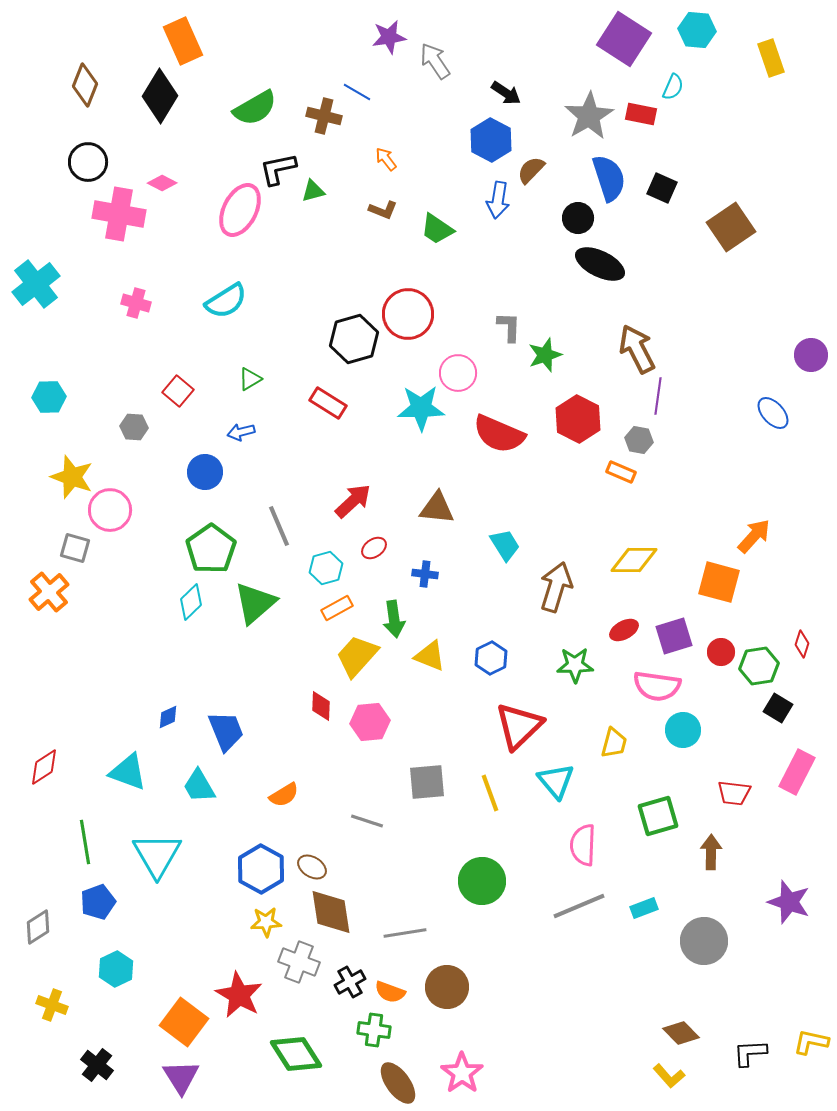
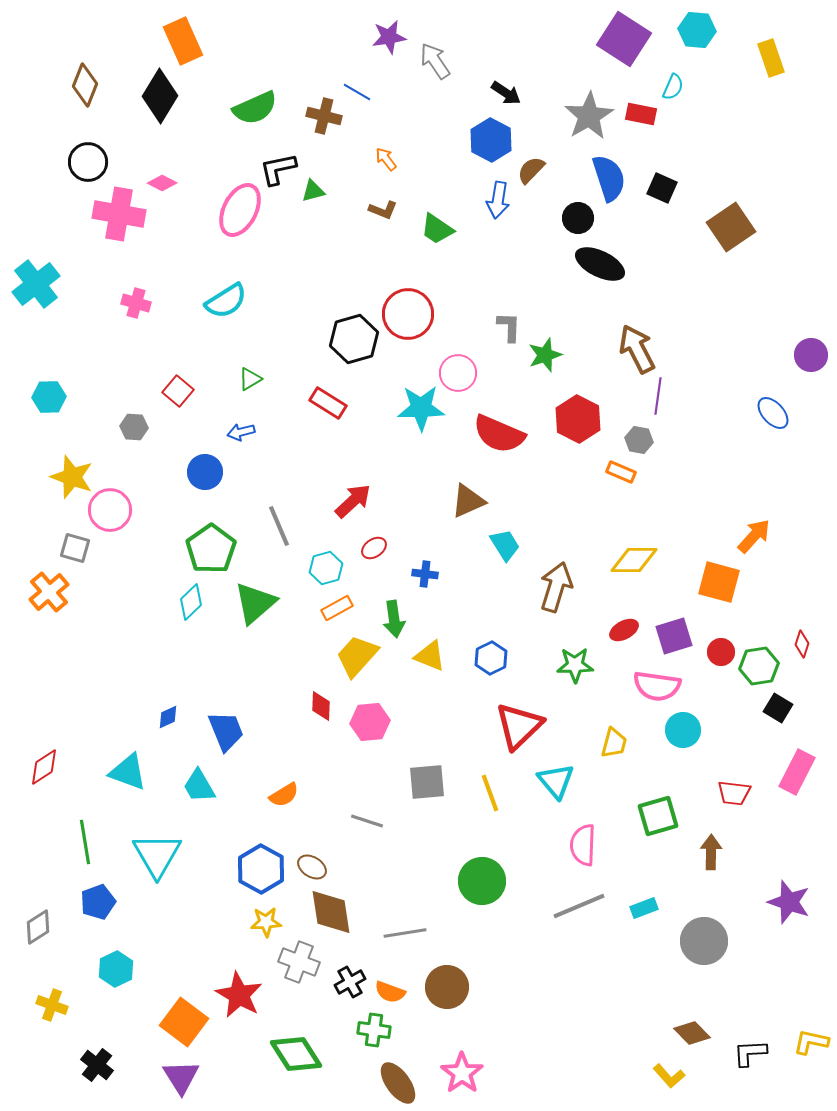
green semicircle at (255, 108): rotated 6 degrees clockwise
brown triangle at (437, 508): moved 31 px right, 7 px up; rotated 30 degrees counterclockwise
brown diamond at (681, 1033): moved 11 px right
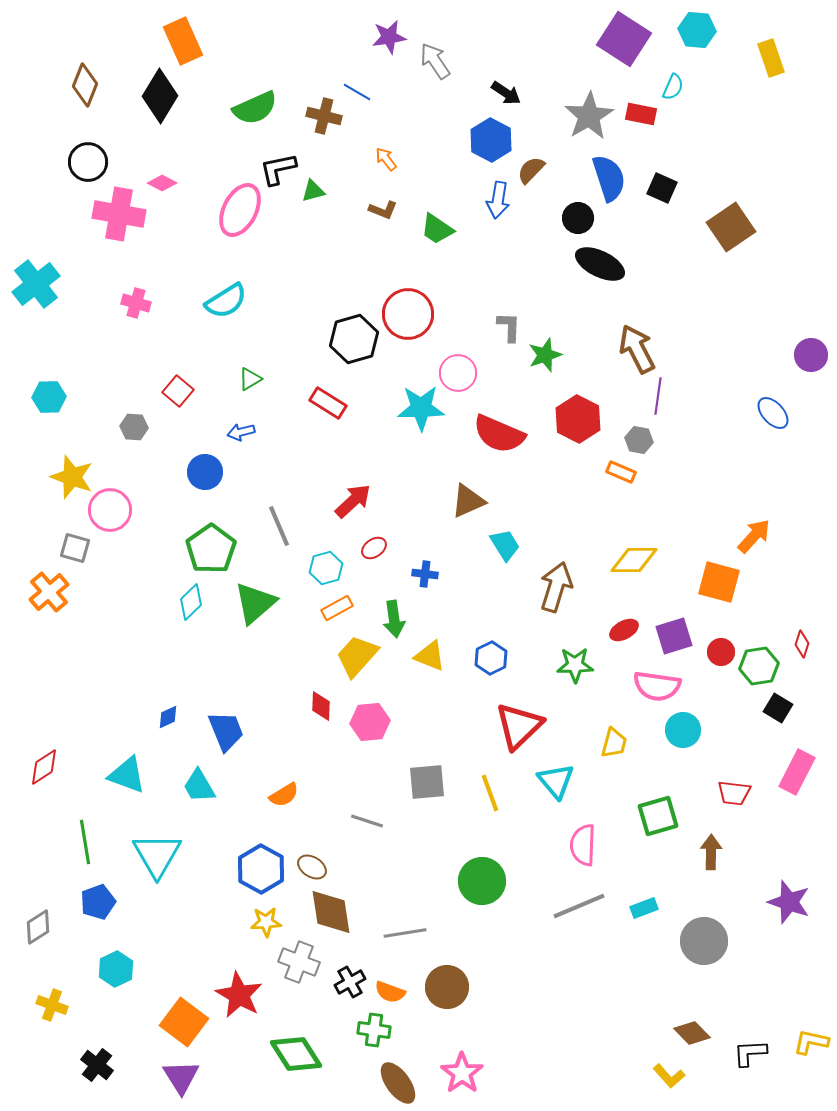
cyan triangle at (128, 772): moved 1 px left, 3 px down
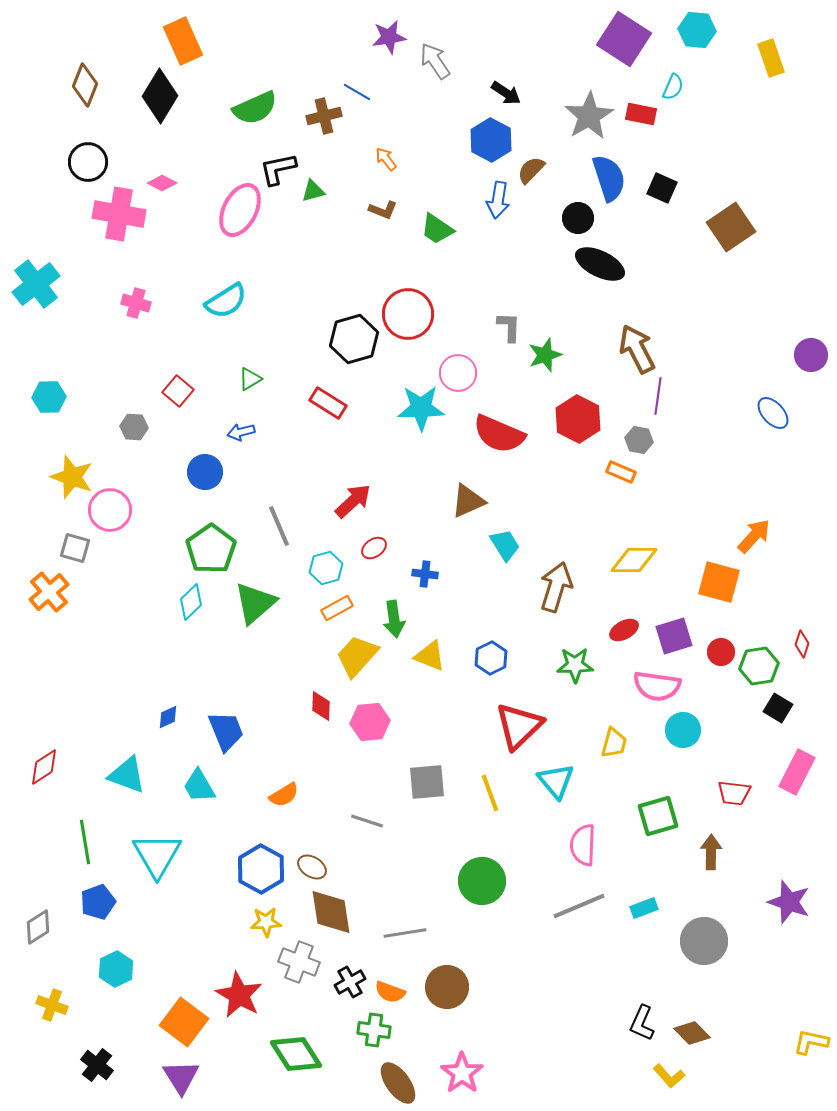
brown cross at (324, 116): rotated 28 degrees counterclockwise
black L-shape at (750, 1053): moved 108 px left, 30 px up; rotated 63 degrees counterclockwise
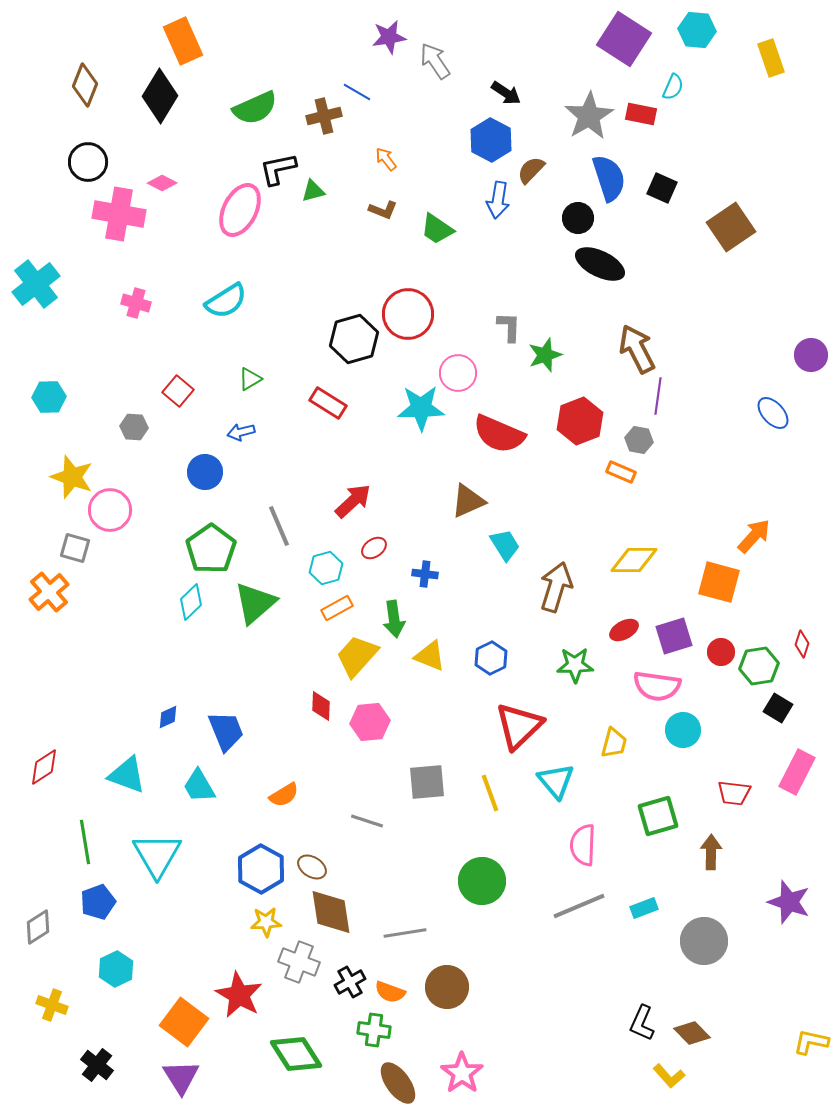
red hexagon at (578, 419): moved 2 px right, 2 px down; rotated 12 degrees clockwise
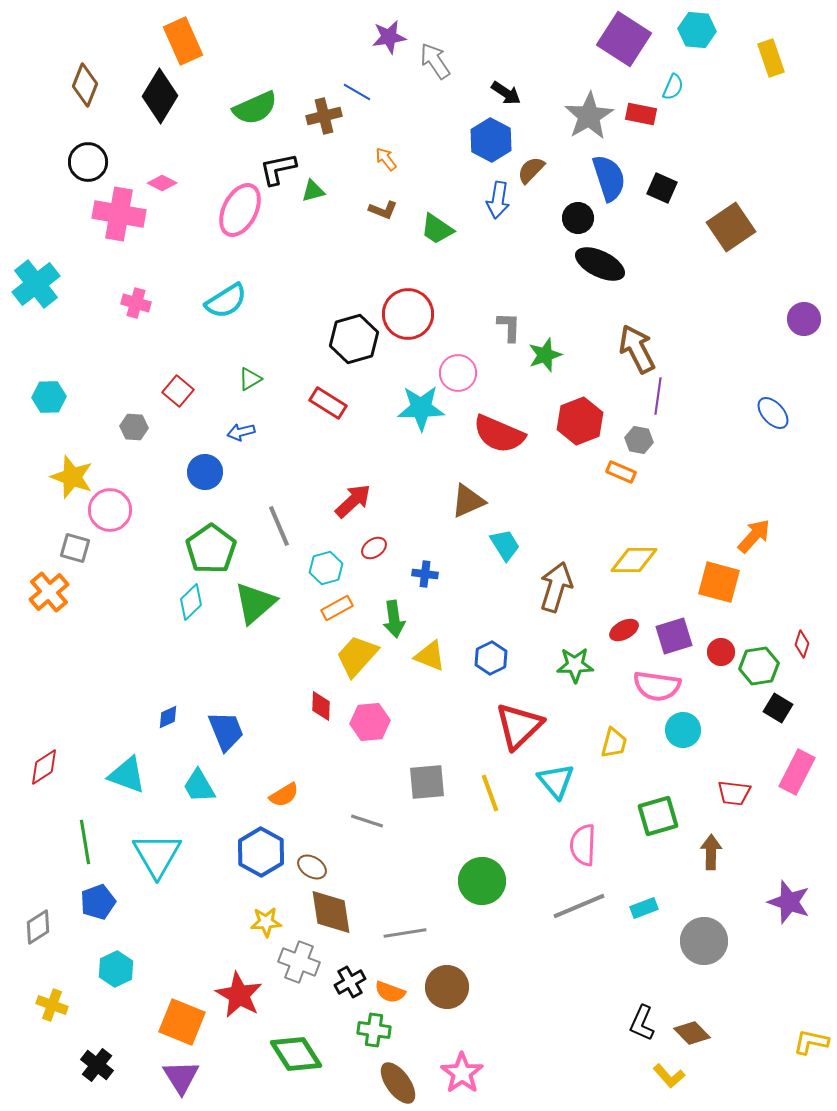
purple circle at (811, 355): moved 7 px left, 36 px up
blue hexagon at (261, 869): moved 17 px up
orange square at (184, 1022): moved 2 px left; rotated 15 degrees counterclockwise
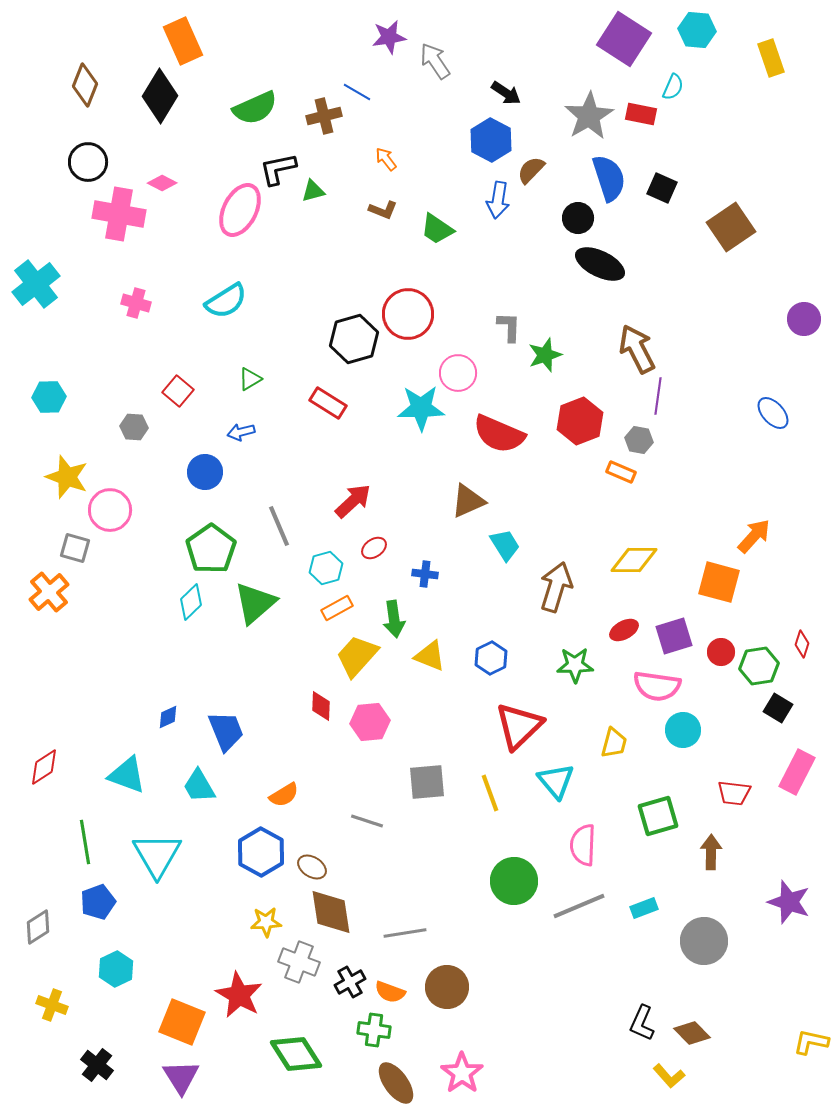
yellow star at (72, 477): moved 5 px left
green circle at (482, 881): moved 32 px right
brown ellipse at (398, 1083): moved 2 px left
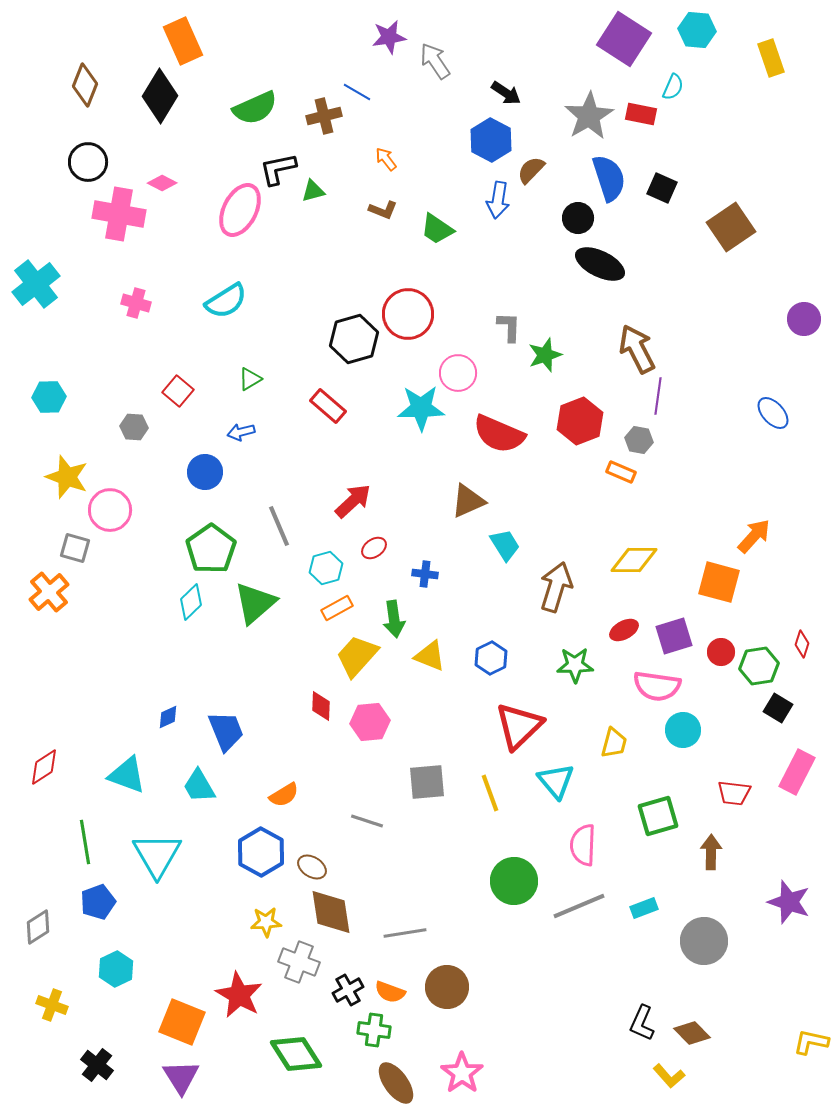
red rectangle at (328, 403): moved 3 px down; rotated 9 degrees clockwise
black cross at (350, 982): moved 2 px left, 8 px down
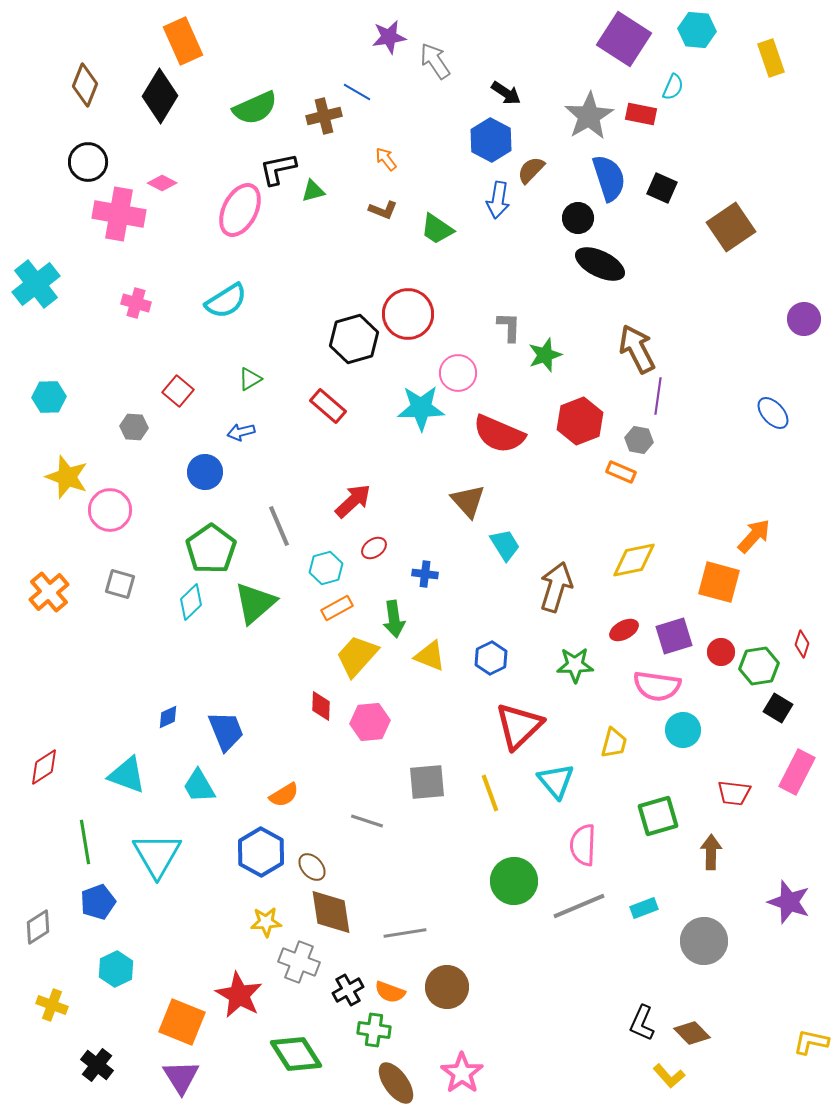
brown triangle at (468, 501): rotated 48 degrees counterclockwise
gray square at (75, 548): moved 45 px right, 36 px down
yellow diamond at (634, 560): rotated 12 degrees counterclockwise
brown ellipse at (312, 867): rotated 16 degrees clockwise
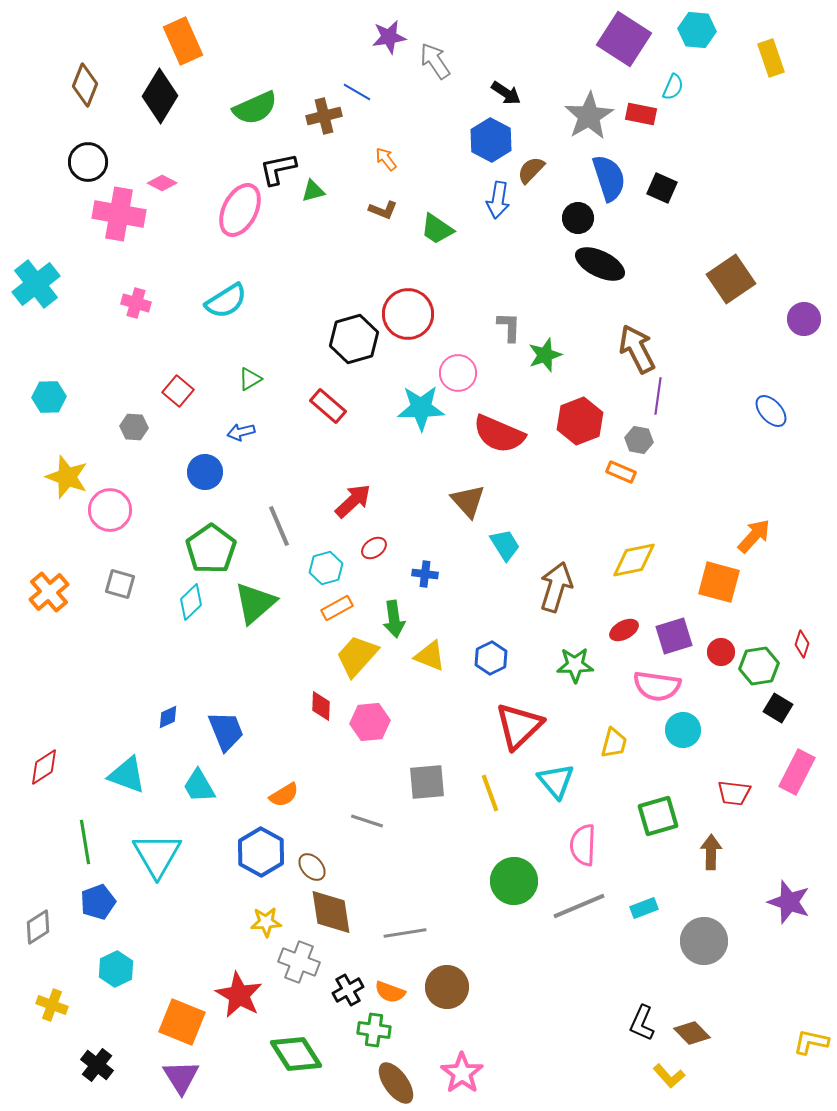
brown square at (731, 227): moved 52 px down
blue ellipse at (773, 413): moved 2 px left, 2 px up
